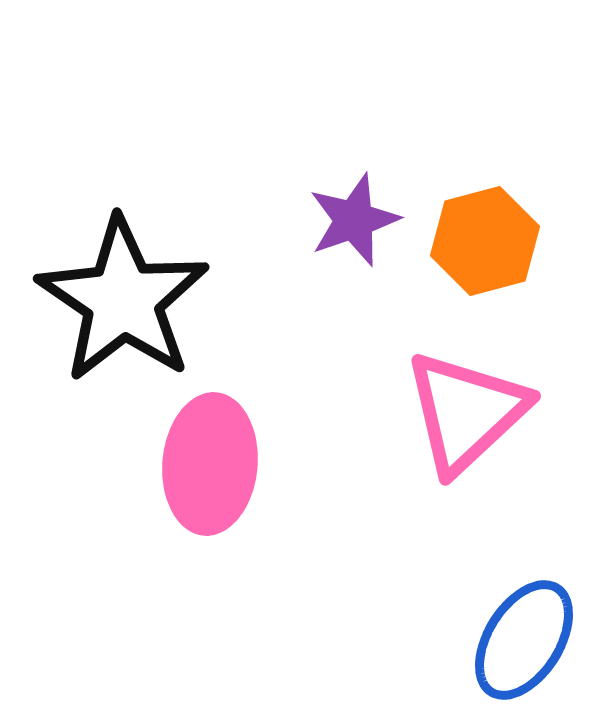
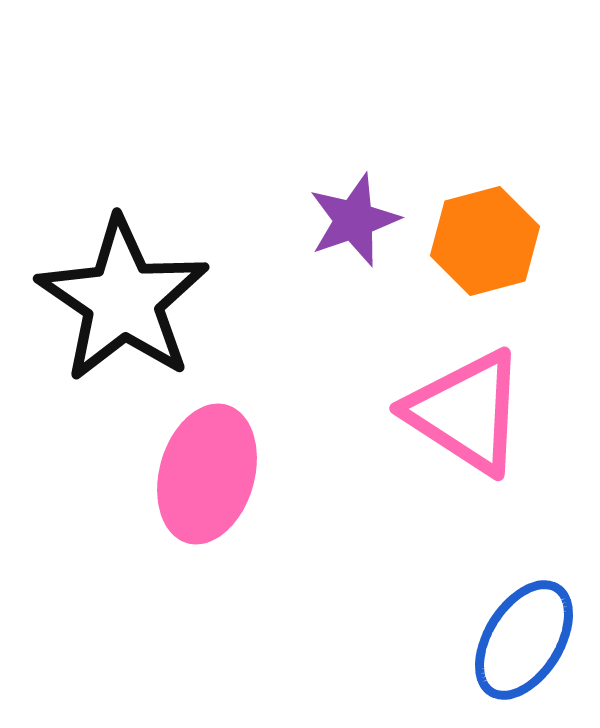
pink triangle: rotated 44 degrees counterclockwise
pink ellipse: moved 3 px left, 10 px down; rotated 11 degrees clockwise
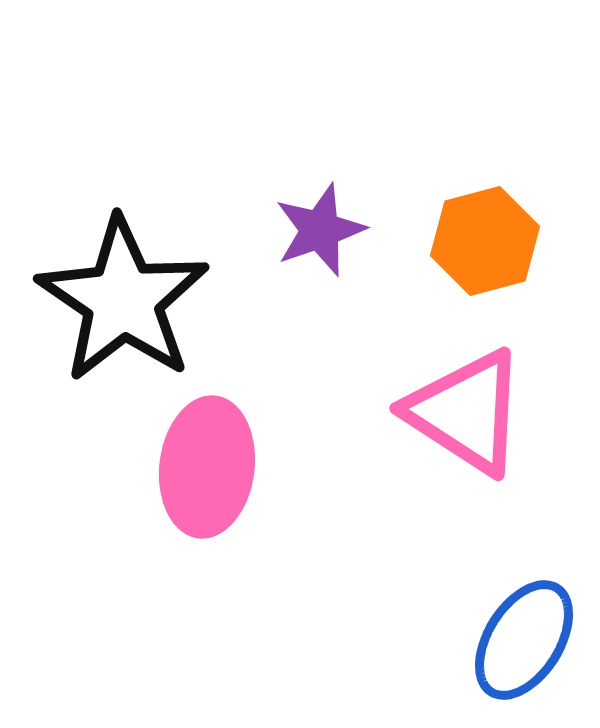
purple star: moved 34 px left, 10 px down
pink ellipse: moved 7 px up; rotated 9 degrees counterclockwise
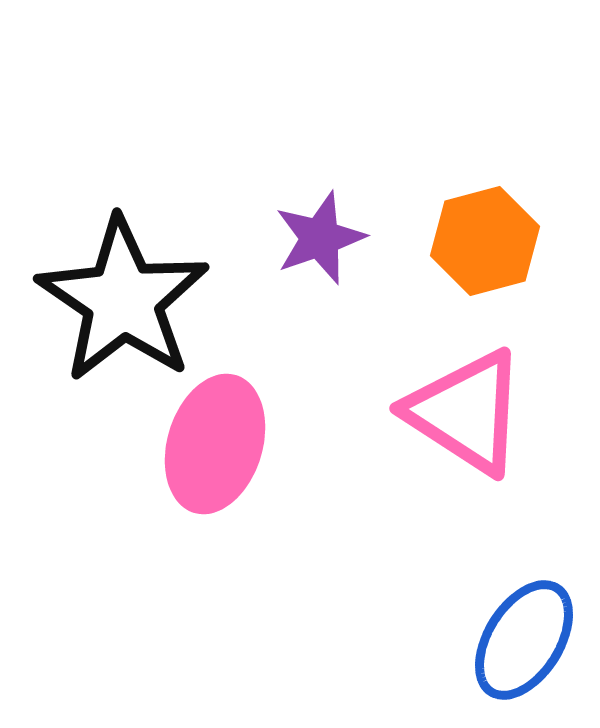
purple star: moved 8 px down
pink ellipse: moved 8 px right, 23 px up; rotated 10 degrees clockwise
